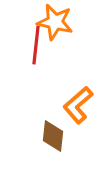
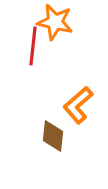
red line: moved 3 px left, 1 px down
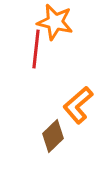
red line: moved 3 px right, 3 px down
brown diamond: rotated 40 degrees clockwise
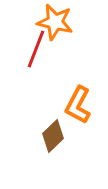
red line: rotated 15 degrees clockwise
orange L-shape: rotated 21 degrees counterclockwise
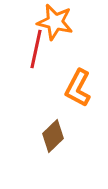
red line: rotated 9 degrees counterclockwise
orange L-shape: moved 17 px up
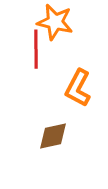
red line: rotated 12 degrees counterclockwise
brown diamond: rotated 32 degrees clockwise
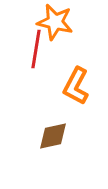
red line: rotated 9 degrees clockwise
orange L-shape: moved 2 px left, 2 px up
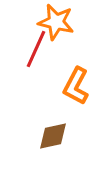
orange star: moved 1 px right
red line: rotated 15 degrees clockwise
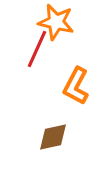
red line: moved 1 px right
brown diamond: moved 1 px down
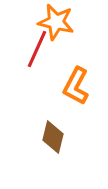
brown diamond: rotated 64 degrees counterclockwise
